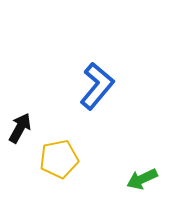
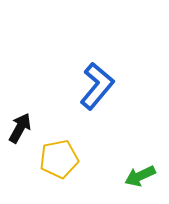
green arrow: moved 2 px left, 3 px up
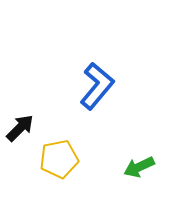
black arrow: rotated 16 degrees clockwise
green arrow: moved 1 px left, 9 px up
